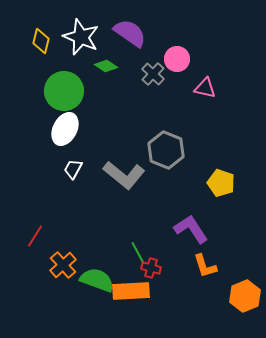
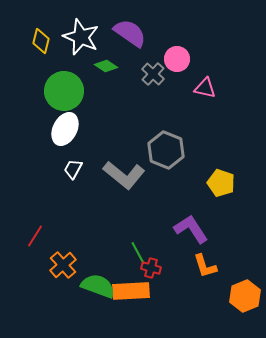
green semicircle: moved 1 px right, 6 px down
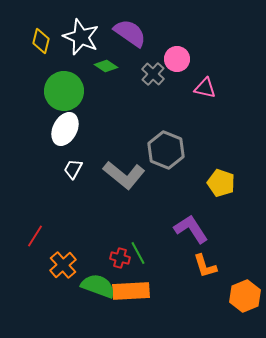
red cross: moved 31 px left, 10 px up
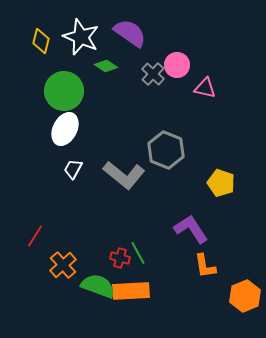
pink circle: moved 6 px down
orange L-shape: rotated 8 degrees clockwise
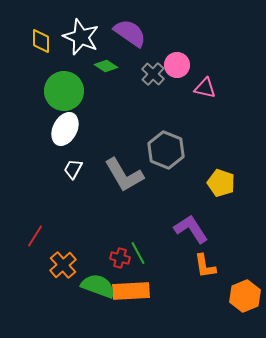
yellow diamond: rotated 15 degrees counterclockwise
gray L-shape: rotated 21 degrees clockwise
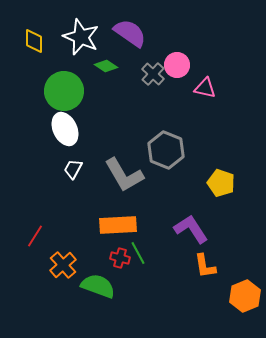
yellow diamond: moved 7 px left
white ellipse: rotated 52 degrees counterclockwise
orange rectangle: moved 13 px left, 66 px up
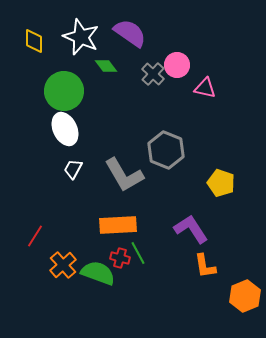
green diamond: rotated 20 degrees clockwise
green semicircle: moved 13 px up
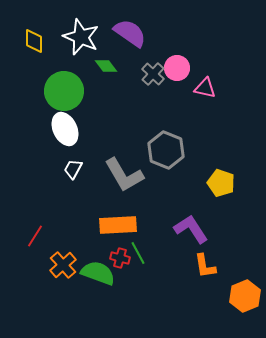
pink circle: moved 3 px down
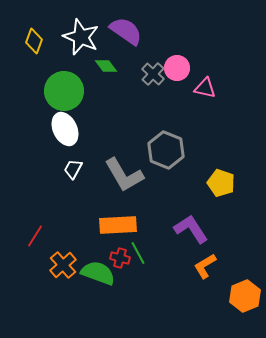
purple semicircle: moved 4 px left, 2 px up
yellow diamond: rotated 20 degrees clockwise
orange L-shape: rotated 68 degrees clockwise
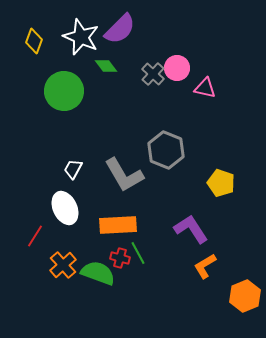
purple semicircle: moved 6 px left, 2 px up; rotated 100 degrees clockwise
white ellipse: moved 79 px down
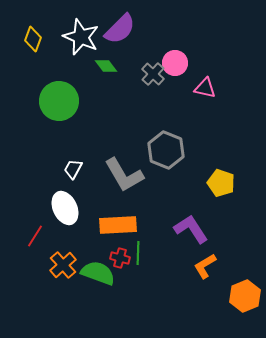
yellow diamond: moved 1 px left, 2 px up
pink circle: moved 2 px left, 5 px up
green circle: moved 5 px left, 10 px down
green line: rotated 30 degrees clockwise
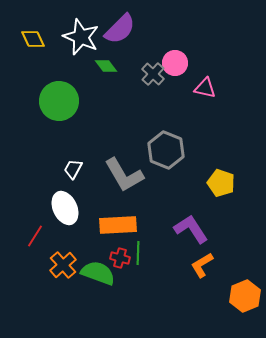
yellow diamond: rotated 45 degrees counterclockwise
orange L-shape: moved 3 px left, 1 px up
